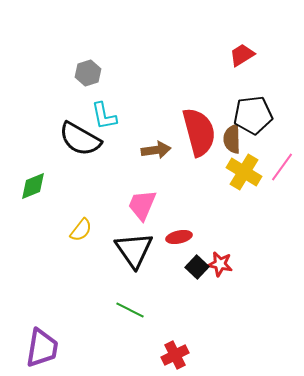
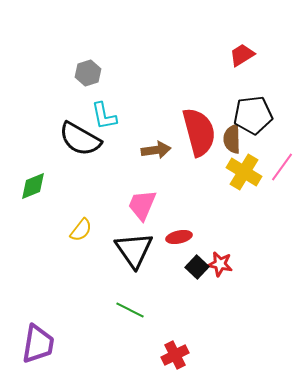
purple trapezoid: moved 4 px left, 4 px up
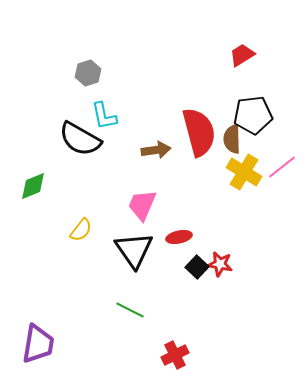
pink line: rotated 16 degrees clockwise
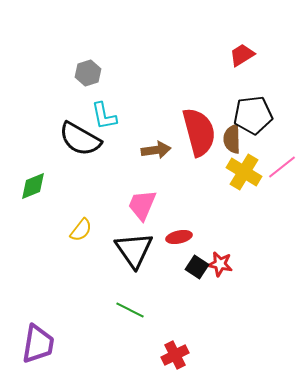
black square: rotated 10 degrees counterclockwise
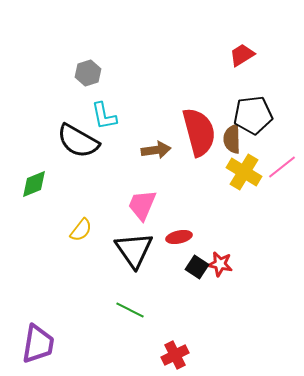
black semicircle: moved 2 px left, 2 px down
green diamond: moved 1 px right, 2 px up
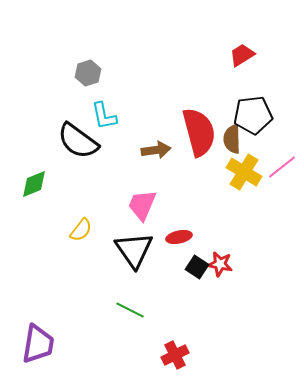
black semicircle: rotated 6 degrees clockwise
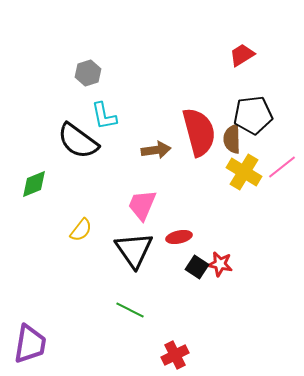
purple trapezoid: moved 8 px left
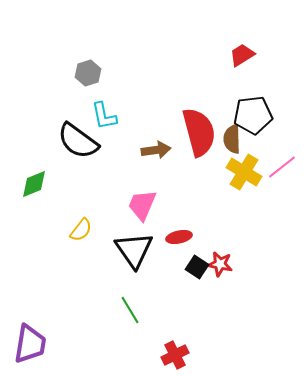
green line: rotated 32 degrees clockwise
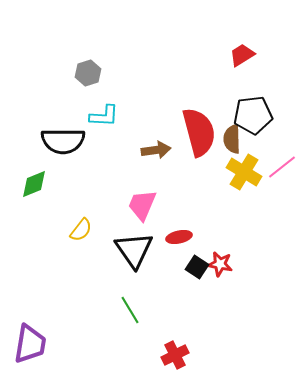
cyan L-shape: rotated 76 degrees counterclockwise
black semicircle: moved 15 px left; rotated 36 degrees counterclockwise
